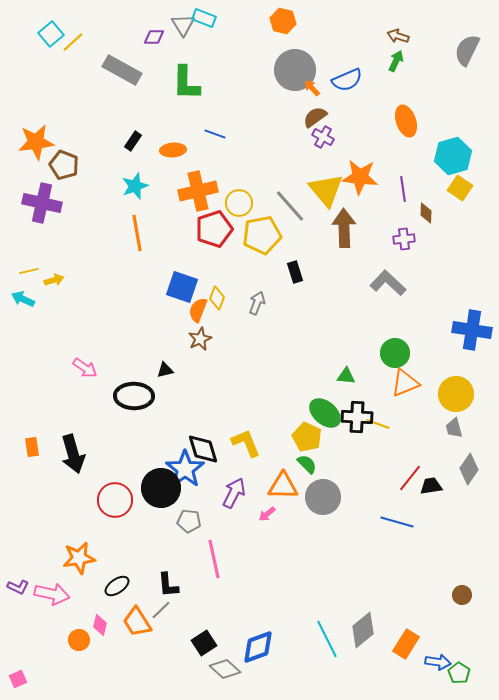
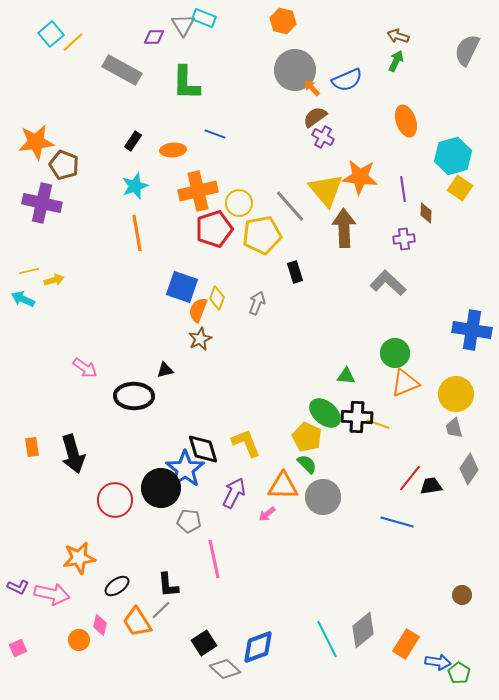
pink square at (18, 679): moved 31 px up
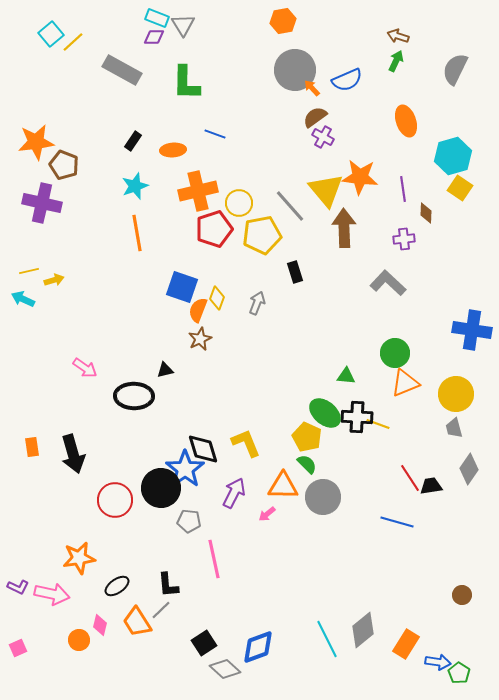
cyan rectangle at (204, 18): moved 47 px left
orange hexagon at (283, 21): rotated 25 degrees counterclockwise
gray semicircle at (467, 50): moved 12 px left, 19 px down
red line at (410, 478): rotated 72 degrees counterclockwise
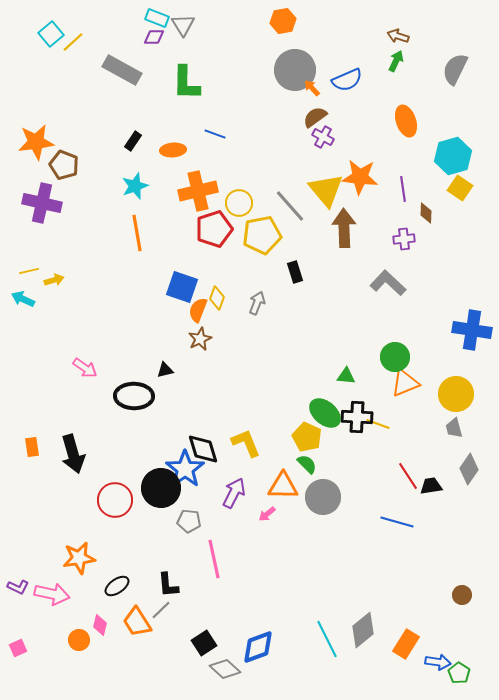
green circle at (395, 353): moved 4 px down
red line at (410, 478): moved 2 px left, 2 px up
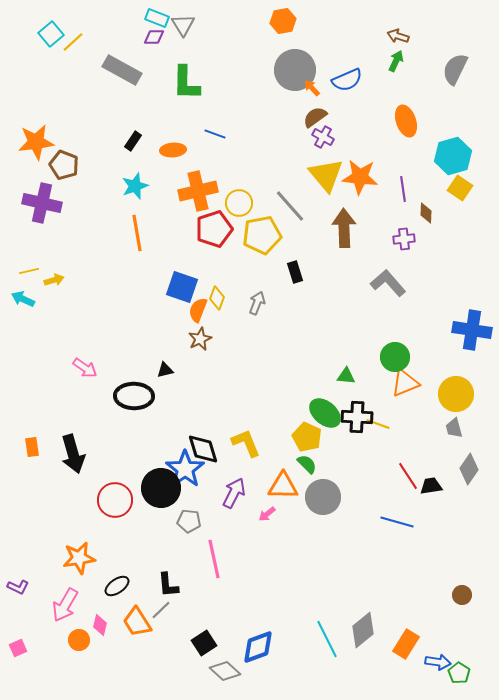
yellow triangle at (326, 190): moved 15 px up
gray L-shape at (388, 283): rotated 6 degrees clockwise
pink arrow at (52, 594): moved 13 px right, 11 px down; rotated 108 degrees clockwise
gray diamond at (225, 669): moved 2 px down
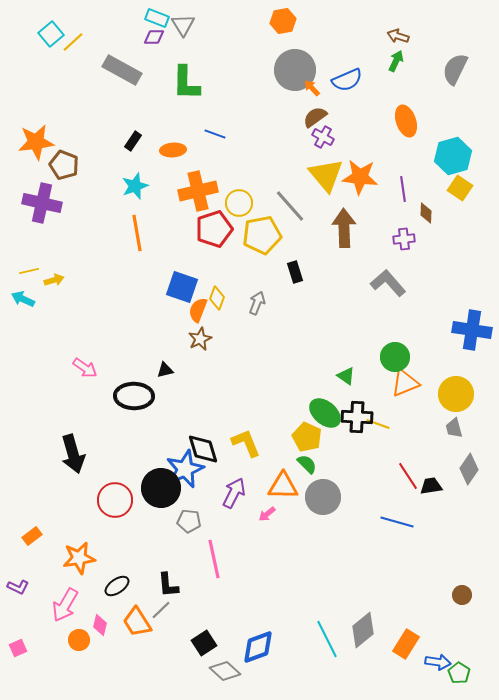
green triangle at (346, 376): rotated 30 degrees clockwise
orange rectangle at (32, 447): moved 89 px down; rotated 60 degrees clockwise
blue star at (185, 469): rotated 12 degrees clockwise
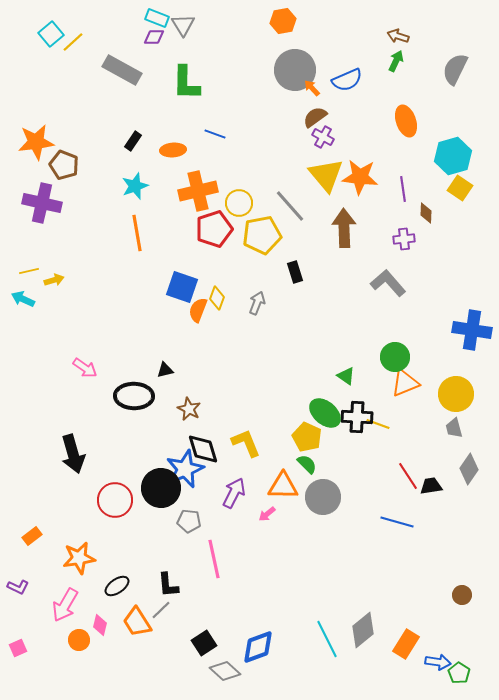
brown star at (200, 339): moved 11 px left, 70 px down; rotated 20 degrees counterclockwise
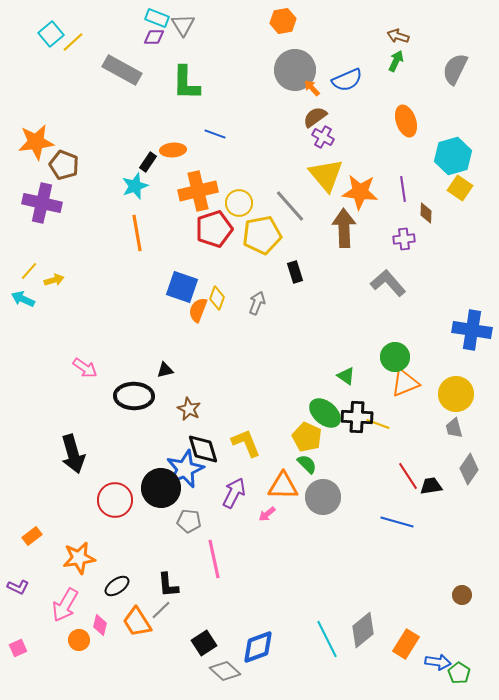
black rectangle at (133, 141): moved 15 px right, 21 px down
orange star at (360, 177): moved 15 px down
yellow line at (29, 271): rotated 36 degrees counterclockwise
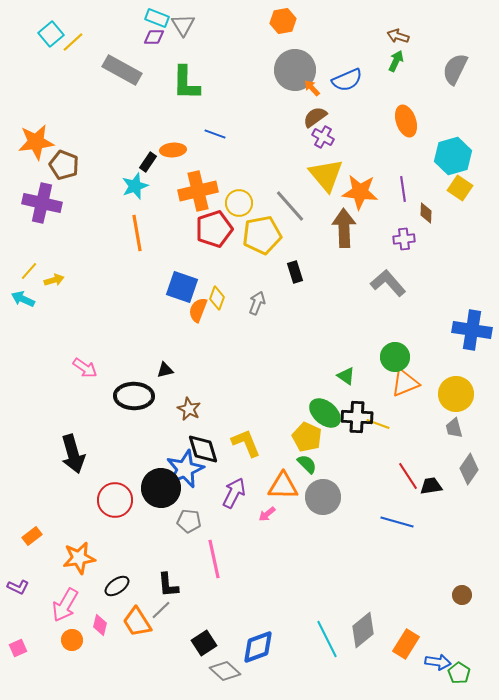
orange circle at (79, 640): moved 7 px left
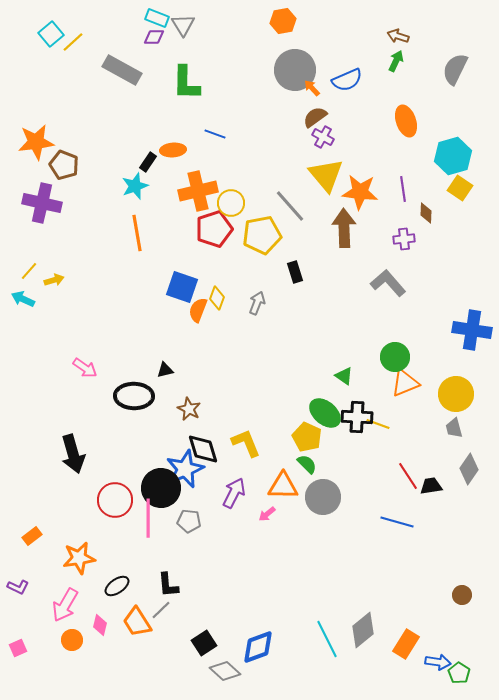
yellow circle at (239, 203): moved 8 px left
green triangle at (346, 376): moved 2 px left
pink line at (214, 559): moved 66 px left, 41 px up; rotated 12 degrees clockwise
